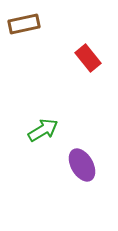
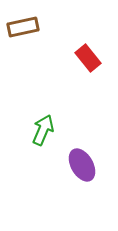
brown rectangle: moved 1 px left, 3 px down
green arrow: rotated 36 degrees counterclockwise
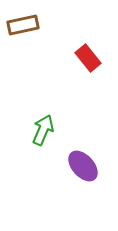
brown rectangle: moved 2 px up
purple ellipse: moved 1 px right, 1 px down; rotated 12 degrees counterclockwise
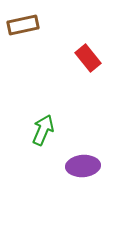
purple ellipse: rotated 52 degrees counterclockwise
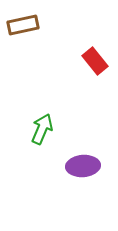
red rectangle: moved 7 px right, 3 px down
green arrow: moved 1 px left, 1 px up
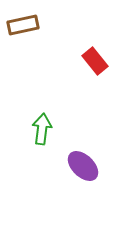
green arrow: rotated 16 degrees counterclockwise
purple ellipse: rotated 48 degrees clockwise
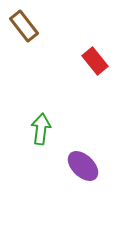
brown rectangle: moved 1 px right, 1 px down; rotated 64 degrees clockwise
green arrow: moved 1 px left
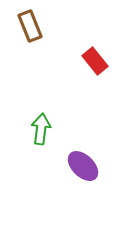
brown rectangle: moved 6 px right; rotated 16 degrees clockwise
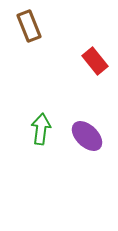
brown rectangle: moved 1 px left
purple ellipse: moved 4 px right, 30 px up
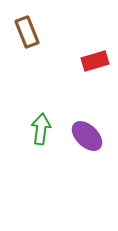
brown rectangle: moved 2 px left, 6 px down
red rectangle: rotated 68 degrees counterclockwise
